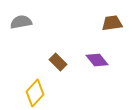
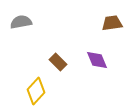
purple diamond: rotated 15 degrees clockwise
yellow diamond: moved 1 px right, 2 px up
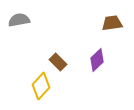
gray semicircle: moved 2 px left, 2 px up
purple diamond: rotated 70 degrees clockwise
yellow diamond: moved 5 px right, 5 px up
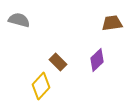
gray semicircle: rotated 25 degrees clockwise
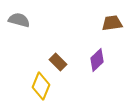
yellow diamond: rotated 20 degrees counterclockwise
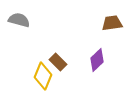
yellow diamond: moved 2 px right, 10 px up
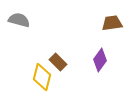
purple diamond: moved 3 px right; rotated 10 degrees counterclockwise
yellow diamond: moved 1 px left, 1 px down; rotated 8 degrees counterclockwise
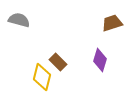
brown trapezoid: rotated 10 degrees counterclockwise
purple diamond: rotated 20 degrees counterclockwise
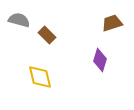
brown rectangle: moved 11 px left, 27 px up
yellow diamond: moved 2 px left; rotated 28 degrees counterclockwise
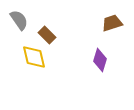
gray semicircle: rotated 40 degrees clockwise
yellow diamond: moved 6 px left, 20 px up
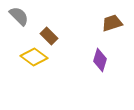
gray semicircle: moved 4 px up; rotated 10 degrees counterclockwise
brown rectangle: moved 2 px right, 1 px down
yellow diamond: rotated 40 degrees counterclockwise
